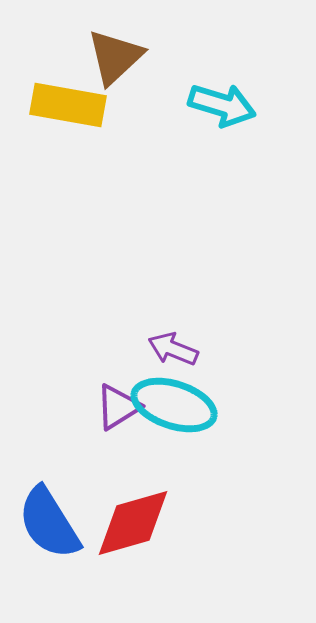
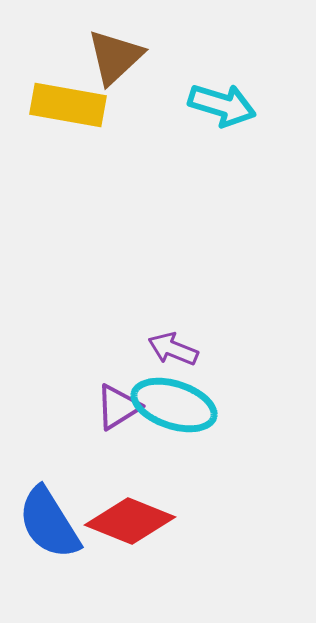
red diamond: moved 3 px left, 2 px up; rotated 38 degrees clockwise
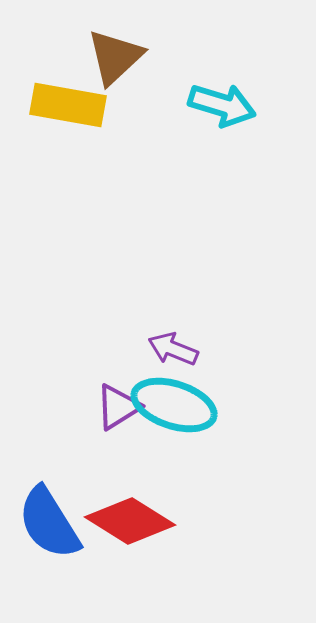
red diamond: rotated 10 degrees clockwise
